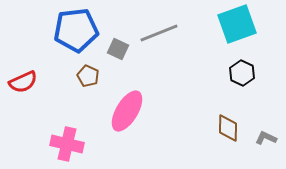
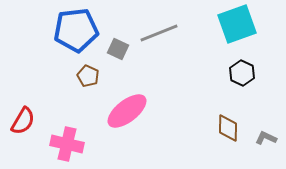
red semicircle: moved 39 px down; rotated 36 degrees counterclockwise
pink ellipse: rotated 21 degrees clockwise
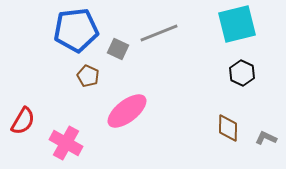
cyan square: rotated 6 degrees clockwise
pink cross: moved 1 px left, 1 px up; rotated 16 degrees clockwise
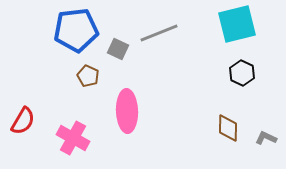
pink ellipse: rotated 54 degrees counterclockwise
pink cross: moved 7 px right, 5 px up
